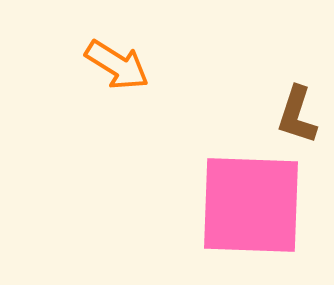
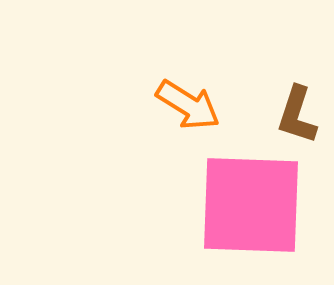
orange arrow: moved 71 px right, 40 px down
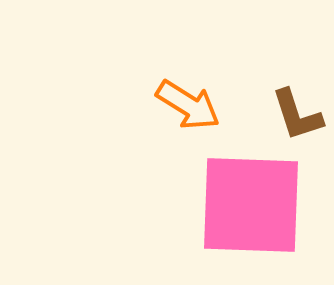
brown L-shape: rotated 36 degrees counterclockwise
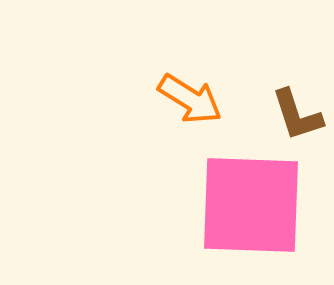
orange arrow: moved 2 px right, 6 px up
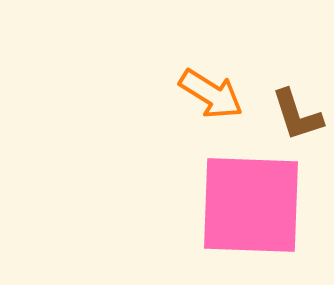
orange arrow: moved 21 px right, 5 px up
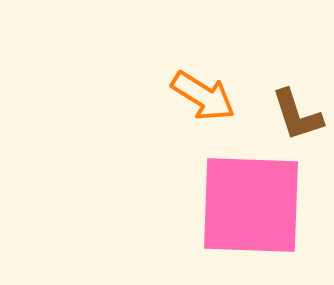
orange arrow: moved 8 px left, 2 px down
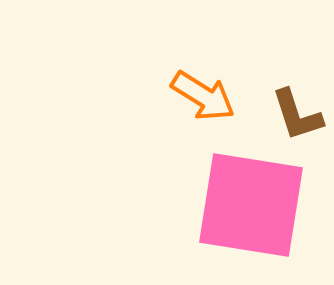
pink square: rotated 7 degrees clockwise
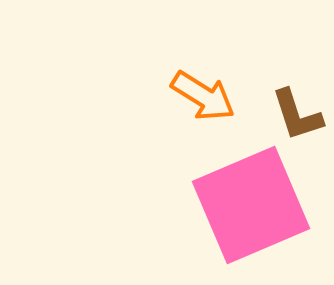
pink square: rotated 32 degrees counterclockwise
